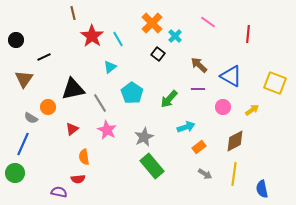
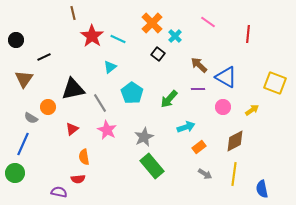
cyan line: rotated 35 degrees counterclockwise
blue triangle: moved 5 px left, 1 px down
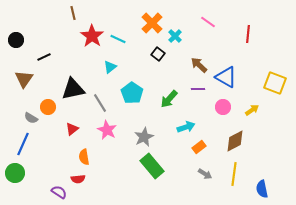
purple semicircle: rotated 21 degrees clockwise
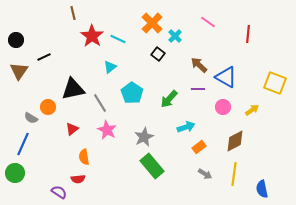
brown triangle: moved 5 px left, 8 px up
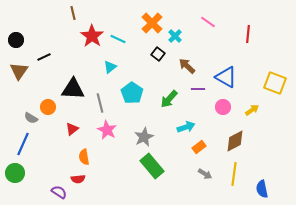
brown arrow: moved 12 px left, 1 px down
black triangle: rotated 15 degrees clockwise
gray line: rotated 18 degrees clockwise
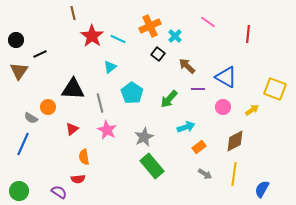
orange cross: moved 2 px left, 3 px down; rotated 20 degrees clockwise
black line: moved 4 px left, 3 px up
yellow square: moved 6 px down
green circle: moved 4 px right, 18 px down
blue semicircle: rotated 42 degrees clockwise
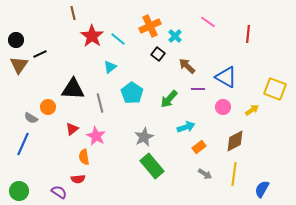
cyan line: rotated 14 degrees clockwise
brown triangle: moved 6 px up
pink star: moved 11 px left, 6 px down
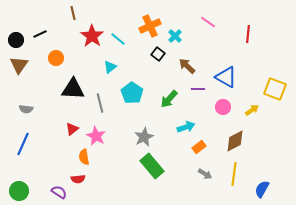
black line: moved 20 px up
orange circle: moved 8 px right, 49 px up
gray semicircle: moved 5 px left, 9 px up; rotated 24 degrees counterclockwise
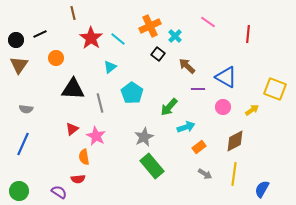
red star: moved 1 px left, 2 px down
green arrow: moved 8 px down
